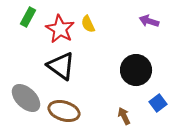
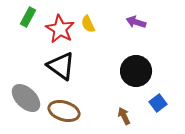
purple arrow: moved 13 px left, 1 px down
black circle: moved 1 px down
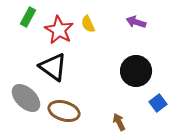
red star: moved 1 px left, 1 px down
black triangle: moved 8 px left, 1 px down
brown arrow: moved 5 px left, 6 px down
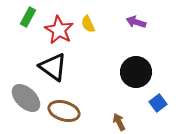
black circle: moved 1 px down
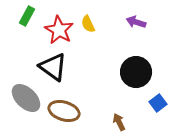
green rectangle: moved 1 px left, 1 px up
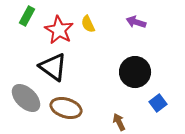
black circle: moved 1 px left
brown ellipse: moved 2 px right, 3 px up
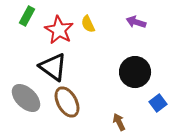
brown ellipse: moved 1 px right, 6 px up; rotated 44 degrees clockwise
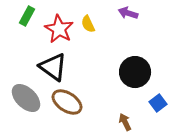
purple arrow: moved 8 px left, 9 px up
red star: moved 1 px up
brown ellipse: rotated 28 degrees counterclockwise
brown arrow: moved 6 px right
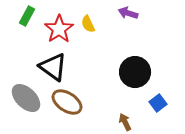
red star: rotated 8 degrees clockwise
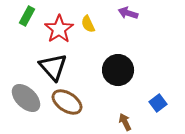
black triangle: rotated 12 degrees clockwise
black circle: moved 17 px left, 2 px up
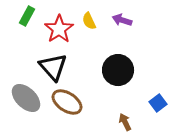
purple arrow: moved 6 px left, 7 px down
yellow semicircle: moved 1 px right, 3 px up
